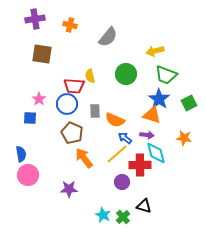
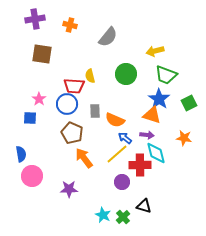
pink circle: moved 4 px right, 1 px down
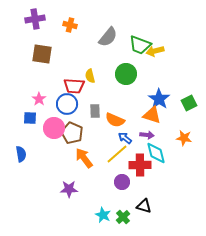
green trapezoid: moved 26 px left, 30 px up
pink circle: moved 22 px right, 48 px up
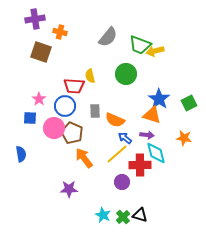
orange cross: moved 10 px left, 7 px down
brown square: moved 1 px left, 2 px up; rotated 10 degrees clockwise
blue circle: moved 2 px left, 2 px down
black triangle: moved 4 px left, 9 px down
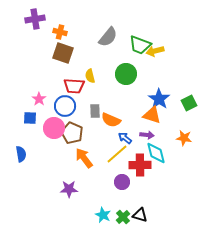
brown square: moved 22 px right, 1 px down
orange semicircle: moved 4 px left
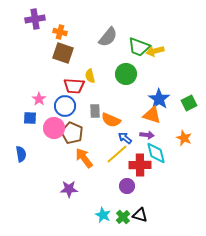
green trapezoid: moved 1 px left, 2 px down
orange star: rotated 14 degrees clockwise
purple circle: moved 5 px right, 4 px down
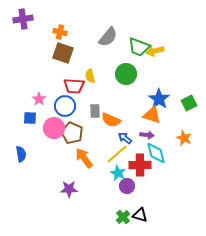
purple cross: moved 12 px left
cyan star: moved 15 px right, 42 px up
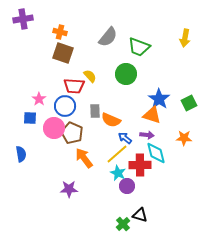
yellow arrow: moved 30 px right, 13 px up; rotated 66 degrees counterclockwise
yellow semicircle: rotated 152 degrees clockwise
orange star: rotated 21 degrees counterclockwise
green cross: moved 7 px down
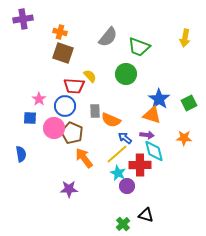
cyan diamond: moved 2 px left, 2 px up
black triangle: moved 6 px right
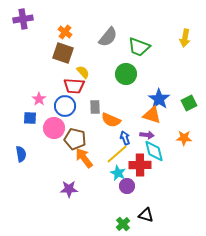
orange cross: moved 5 px right; rotated 24 degrees clockwise
yellow semicircle: moved 7 px left, 4 px up
gray rectangle: moved 4 px up
brown pentagon: moved 3 px right, 6 px down; rotated 10 degrees counterclockwise
blue arrow: rotated 32 degrees clockwise
